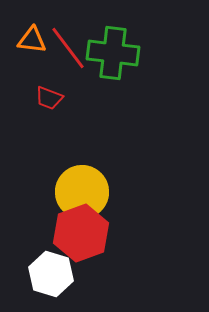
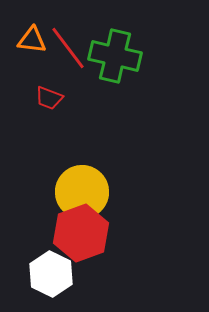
green cross: moved 2 px right, 3 px down; rotated 6 degrees clockwise
white hexagon: rotated 9 degrees clockwise
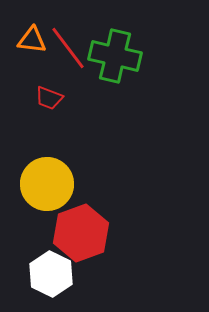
yellow circle: moved 35 px left, 8 px up
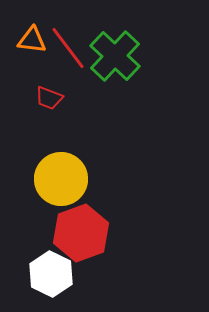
green cross: rotated 30 degrees clockwise
yellow circle: moved 14 px right, 5 px up
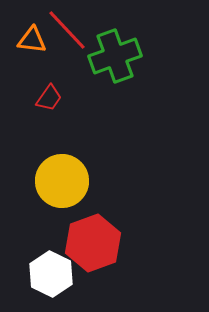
red line: moved 1 px left, 18 px up; rotated 6 degrees counterclockwise
green cross: rotated 27 degrees clockwise
red trapezoid: rotated 76 degrees counterclockwise
yellow circle: moved 1 px right, 2 px down
red hexagon: moved 12 px right, 10 px down
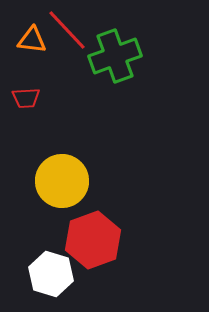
red trapezoid: moved 23 px left; rotated 52 degrees clockwise
red hexagon: moved 3 px up
white hexagon: rotated 9 degrees counterclockwise
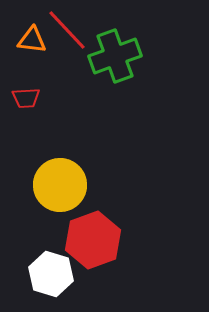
yellow circle: moved 2 px left, 4 px down
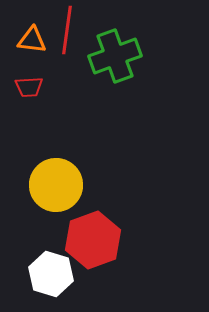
red line: rotated 51 degrees clockwise
red trapezoid: moved 3 px right, 11 px up
yellow circle: moved 4 px left
